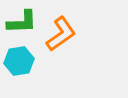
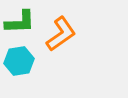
green L-shape: moved 2 px left
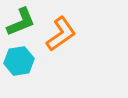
green L-shape: moved 1 px right; rotated 20 degrees counterclockwise
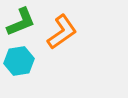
orange L-shape: moved 1 px right, 2 px up
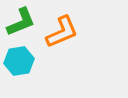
orange L-shape: rotated 12 degrees clockwise
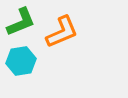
cyan hexagon: moved 2 px right
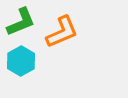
cyan hexagon: rotated 20 degrees counterclockwise
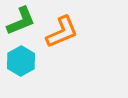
green L-shape: moved 1 px up
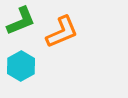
cyan hexagon: moved 5 px down
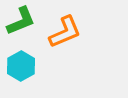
orange L-shape: moved 3 px right
